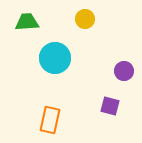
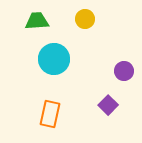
green trapezoid: moved 10 px right, 1 px up
cyan circle: moved 1 px left, 1 px down
purple square: moved 2 px left, 1 px up; rotated 30 degrees clockwise
orange rectangle: moved 6 px up
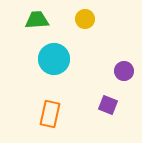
green trapezoid: moved 1 px up
purple square: rotated 24 degrees counterclockwise
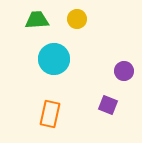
yellow circle: moved 8 px left
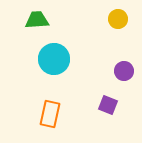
yellow circle: moved 41 px right
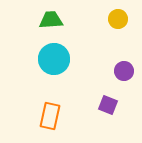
green trapezoid: moved 14 px right
orange rectangle: moved 2 px down
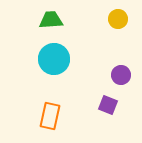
purple circle: moved 3 px left, 4 px down
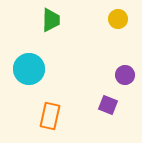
green trapezoid: rotated 95 degrees clockwise
cyan circle: moved 25 px left, 10 px down
purple circle: moved 4 px right
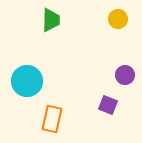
cyan circle: moved 2 px left, 12 px down
orange rectangle: moved 2 px right, 3 px down
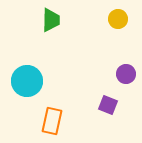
purple circle: moved 1 px right, 1 px up
orange rectangle: moved 2 px down
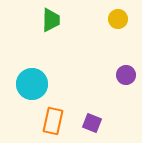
purple circle: moved 1 px down
cyan circle: moved 5 px right, 3 px down
purple square: moved 16 px left, 18 px down
orange rectangle: moved 1 px right
